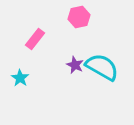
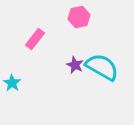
cyan star: moved 8 px left, 5 px down
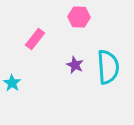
pink hexagon: rotated 15 degrees clockwise
cyan semicircle: moved 6 px right; rotated 56 degrees clockwise
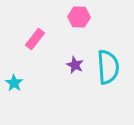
cyan star: moved 2 px right
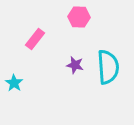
purple star: rotated 12 degrees counterclockwise
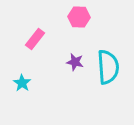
purple star: moved 3 px up
cyan star: moved 8 px right
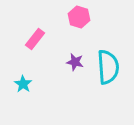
pink hexagon: rotated 15 degrees clockwise
cyan star: moved 1 px right, 1 px down
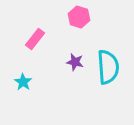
cyan star: moved 2 px up
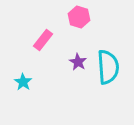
pink rectangle: moved 8 px right, 1 px down
purple star: moved 3 px right; rotated 18 degrees clockwise
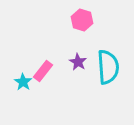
pink hexagon: moved 3 px right, 3 px down
pink rectangle: moved 31 px down
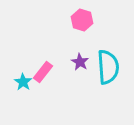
purple star: moved 2 px right
pink rectangle: moved 1 px down
